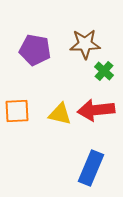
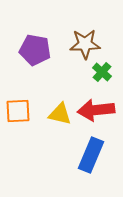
green cross: moved 2 px left, 1 px down
orange square: moved 1 px right
blue rectangle: moved 13 px up
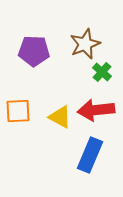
brown star: rotated 20 degrees counterclockwise
purple pentagon: moved 1 px left, 1 px down; rotated 8 degrees counterclockwise
yellow triangle: moved 3 px down; rotated 15 degrees clockwise
blue rectangle: moved 1 px left
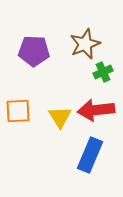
green cross: moved 1 px right; rotated 24 degrees clockwise
yellow triangle: rotated 30 degrees clockwise
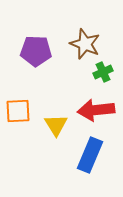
brown star: rotated 28 degrees counterclockwise
purple pentagon: moved 2 px right
yellow triangle: moved 4 px left, 8 px down
